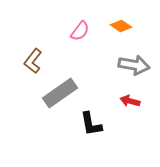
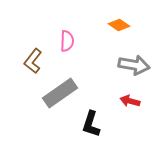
orange diamond: moved 2 px left, 1 px up
pink semicircle: moved 13 px left, 10 px down; rotated 35 degrees counterclockwise
black L-shape: rotated 28 degrees clockwise
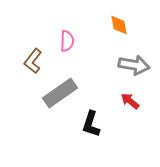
orange diamond: rotated 45 degrees clockwise
red arrow: rotated 24 degrees clockwise
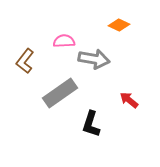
orange diamond: rotated 55 degrees counterclockwise
pink semicircle: moved 3 px left; rotated 95 degrees counterclockwise
brown L-shape: moved 8 px left
gray arrow: moved 40 px left, 6 px up
red arrow: moved 1 px left, 1 px up
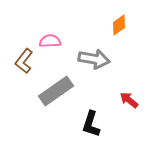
orange diamond: rotated 60 degrees counterclockwise
pink semicircle: moved 14 px left
brown L-shape: moved 1 px left
gray rectangle: moved 4 px left, 2 px up
